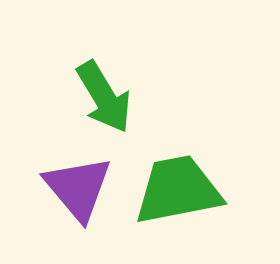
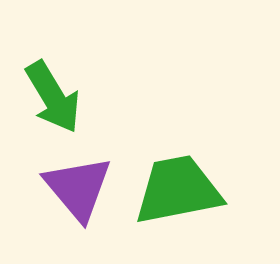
green arrow: moved 51 px left
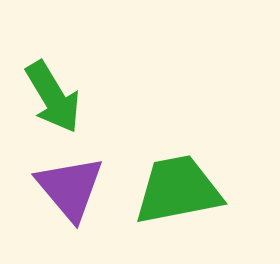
purple triangle: moved 8 px left
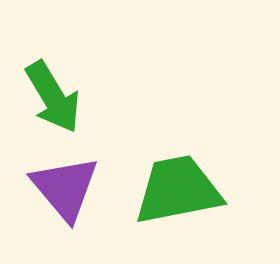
purple triangle: moved 5 px left
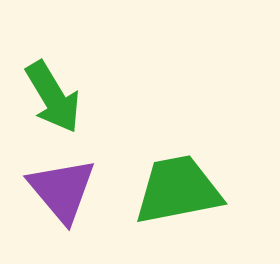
purple triangle: moved 3 px left, 2 px down
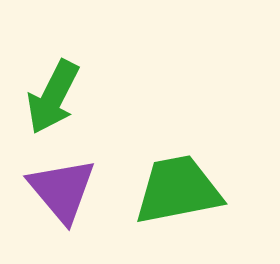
green arrow: rotated 58 degrees clockwise
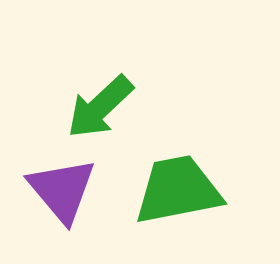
green arrow: moved 47 px right, 10 px down; rotated 20 degrees clockwise
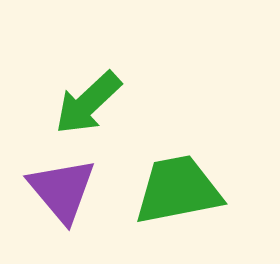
green arrow: moved 12 px left, 4 px up
